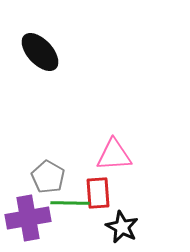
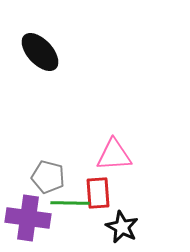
gray pentagon: rotated 16 degrees counterclockwise
purple cross: rotated 18 degrees clockwise
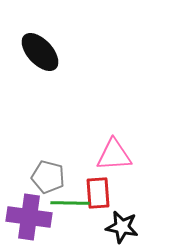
purple cross: moved 1 px right, 1 px up
black star: rotated 16 degrees counterclockwise
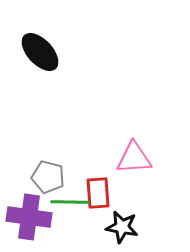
pink triangle: moved 20 px right, 3 px down
green line: moved 1 px up
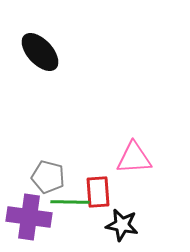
red rectangle: moved 1 px up
black star: moved 2 px up
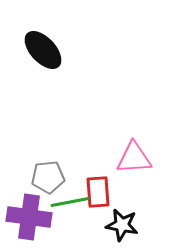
black ellipse: moved 3 px right, 2 px up
gray pentagon: rotated 20 degrees counterclockwise
green line: rotated 12 degrees counterclockwise
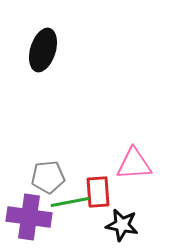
black ellipse: rotated 60 degrees clockwise
pink triangle: moved 6 px down
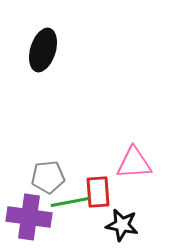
pink triangle: moved 1 px up
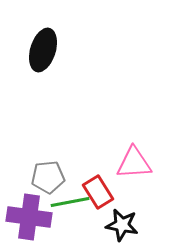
red rectangle: rotated 28 degrees counterclockwise
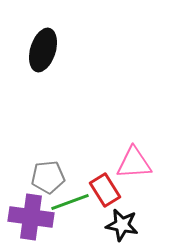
red rectangle: moved 7 px right, 2 px up
green line: rotated 9 degrees counterclockwise
purple cross: moved 2 px right
